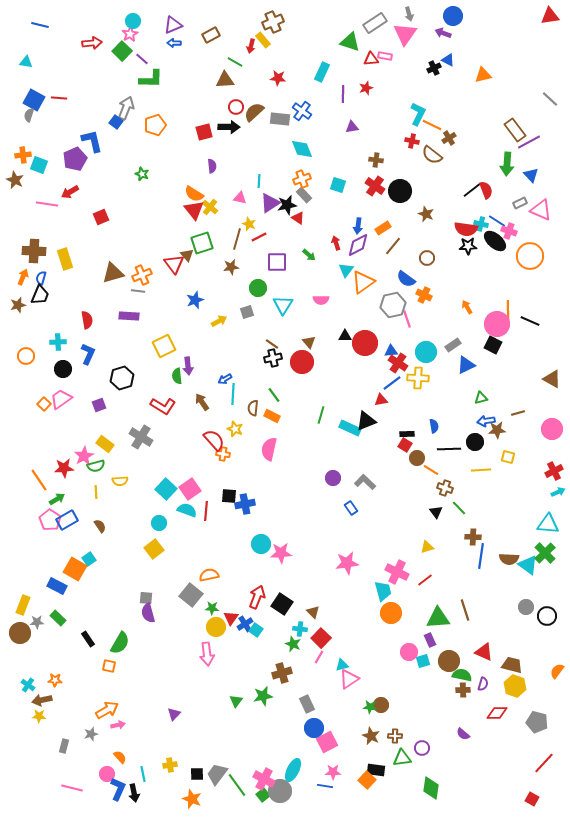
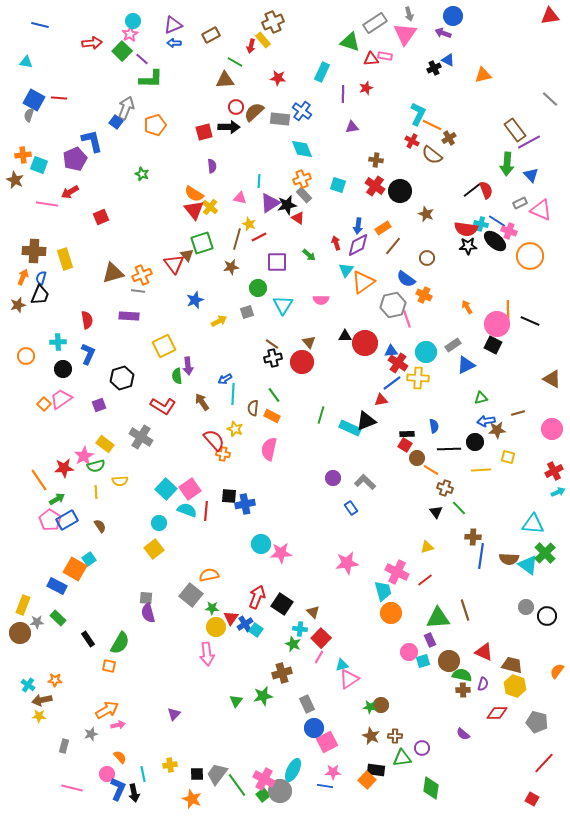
red cross at (412, 141): rotated 16 degrees clockwise
cyan triangle at (548, 524): moved 15 px left
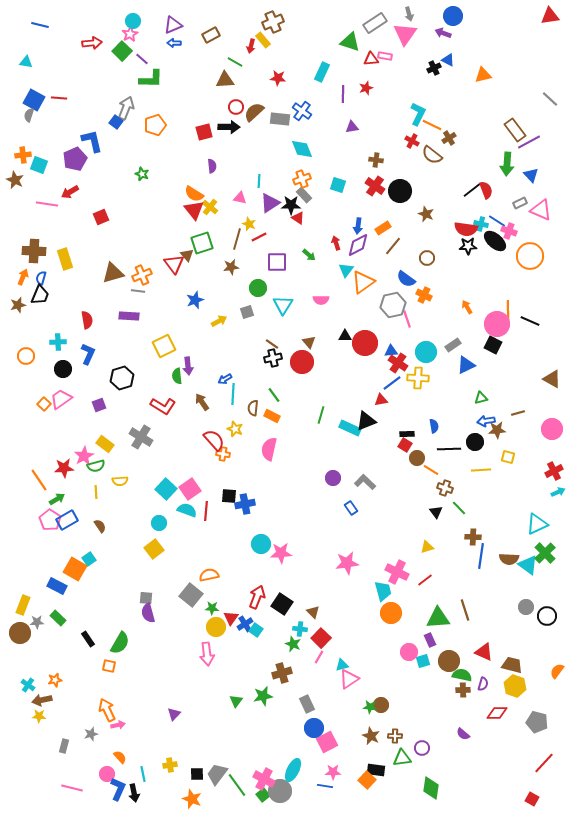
black star at (287, 205): moved 4 px right; rotated 12 degrees clockwise
cyan triangle at (533, 524): moved 4 px right; rotated 30 degrees counterclockwise
orange star at (55, 680): rotated 16 degrees counterclockwise
orange arrow at (107, 710): rotated 85 degrees counterclockwise
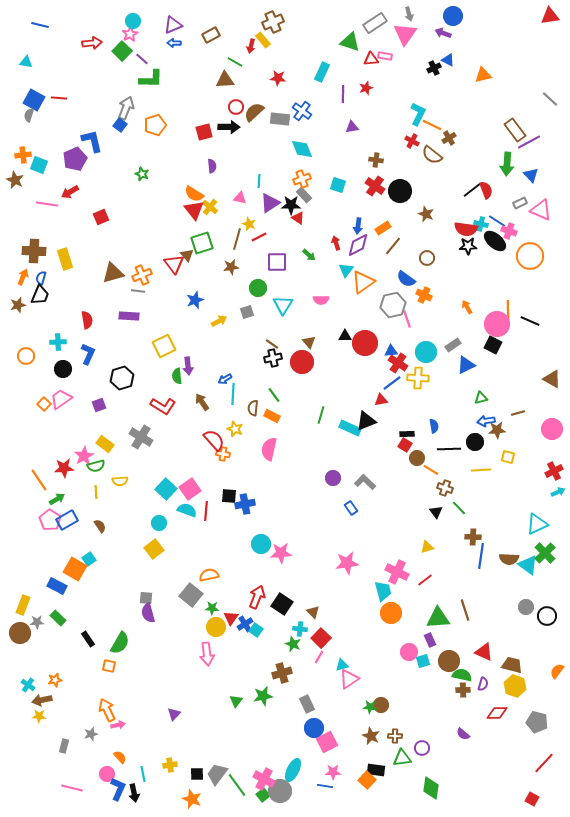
blue square at (116, 122): moved 4 px right, 3 px down
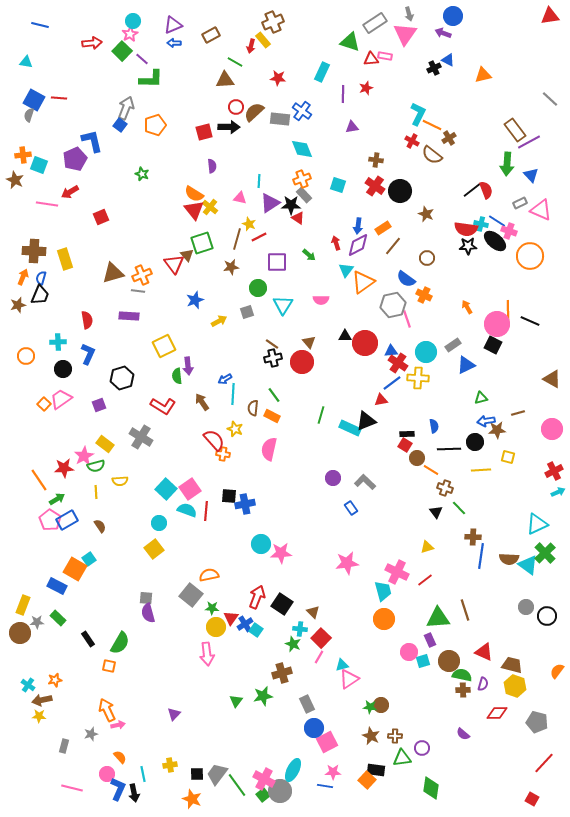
orange circle at (391, 613): moved 7 px left, 6 px down
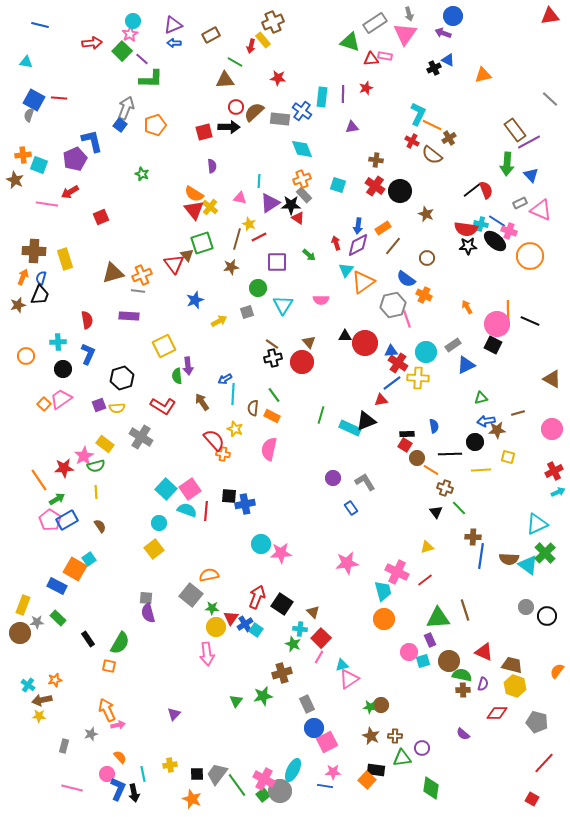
cyan rectangle at (322, 72): moved 25 px down; rotated 18 degrees counterclockwise
black line at (449, 449): moved 1 px right, 5 px down
yellow semicircle at (120, 481): moved 3 px left, 73 px up
gray L-shape at (365, 482): rotated 15 degrees clockwise
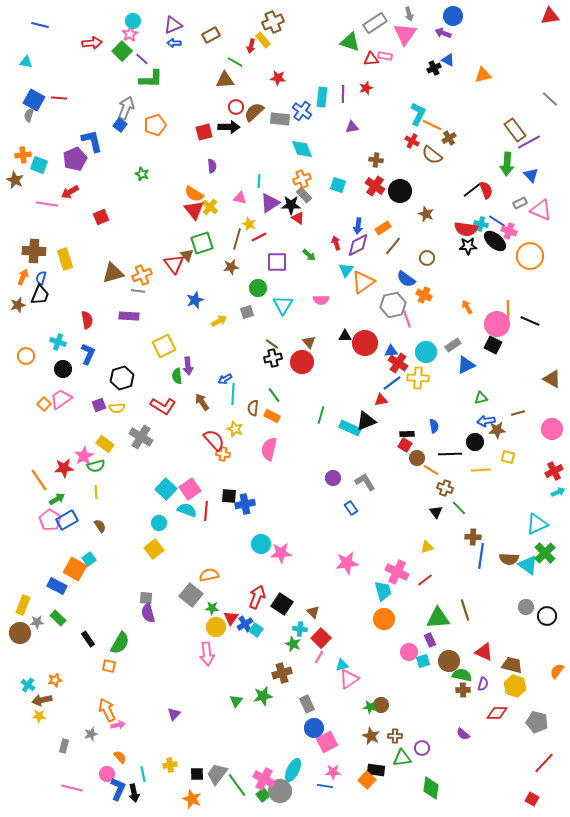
cyan cross at (58, 342): rotated 21 degrees clockwise
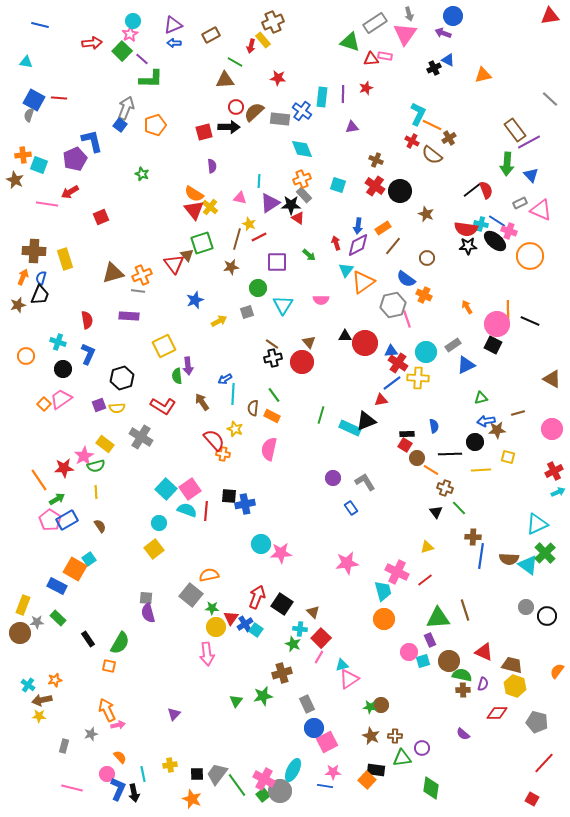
brown cross at (376, 160): rotated 16 degrees clockwise
